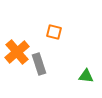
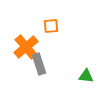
orange square: moved 3 px left, 6 px up; rotated 21 degrees counterclockwise
orange cross: moved 9 px right, 5 px up
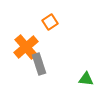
orange square: moved 1 px left, 4 px up; rotated 28 degrees counterclockwise
green triangle: moved 3 px down
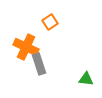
orange cross: rotated 25 degrees counterclockwise
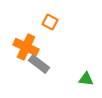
orange square: rotated 28 degrees counterclockwise
gray rectangle: rotated 35 degrees counterclockwise
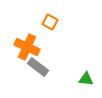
orange cross: moved 1 px right
gray rectangle: moved 1 px left, 3 px down
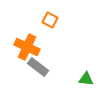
orange square: moved 2 px up
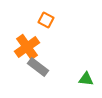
orange square: moved 4 px left
orange cross: rotated 30 degrees clockwise
